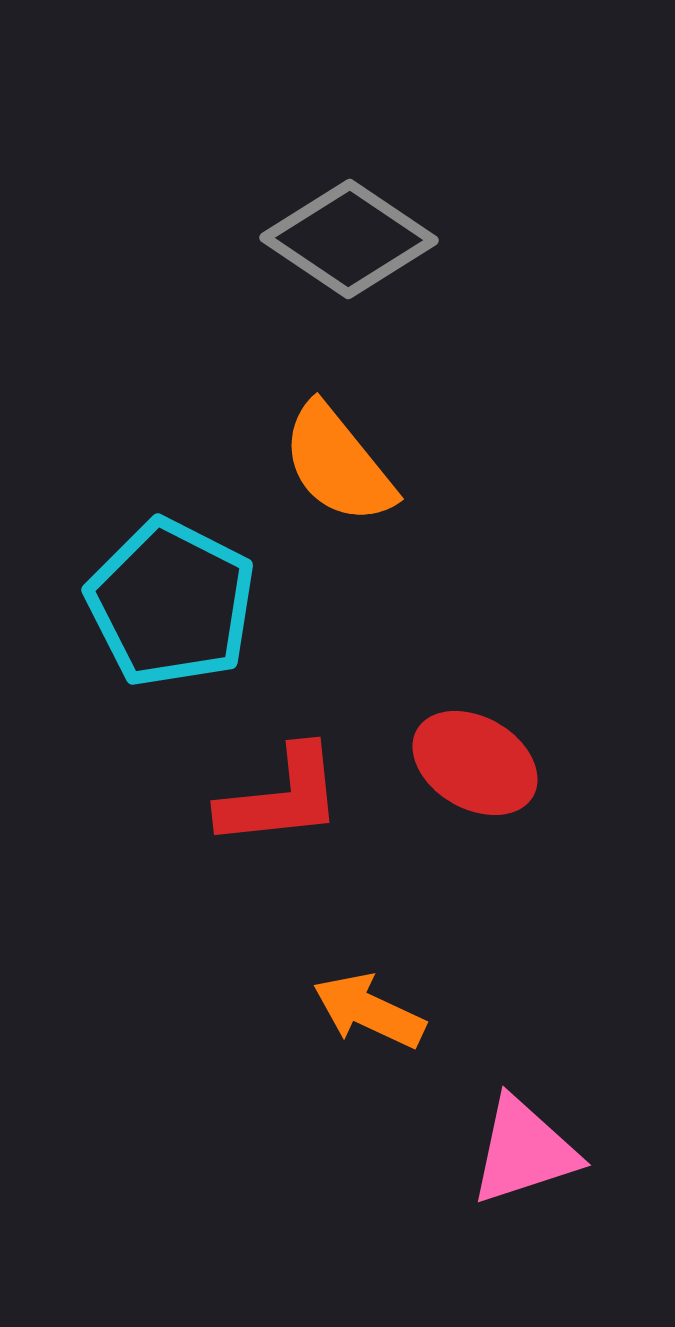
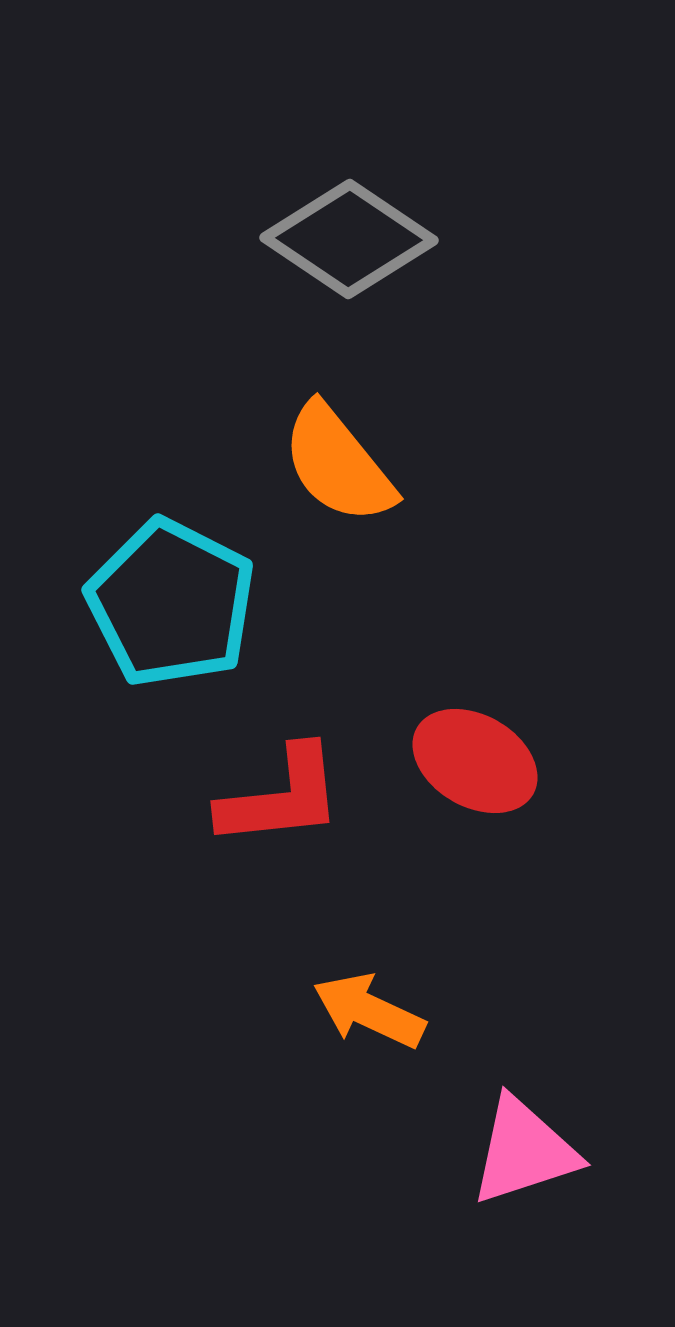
red ellipse: moved 2 px up
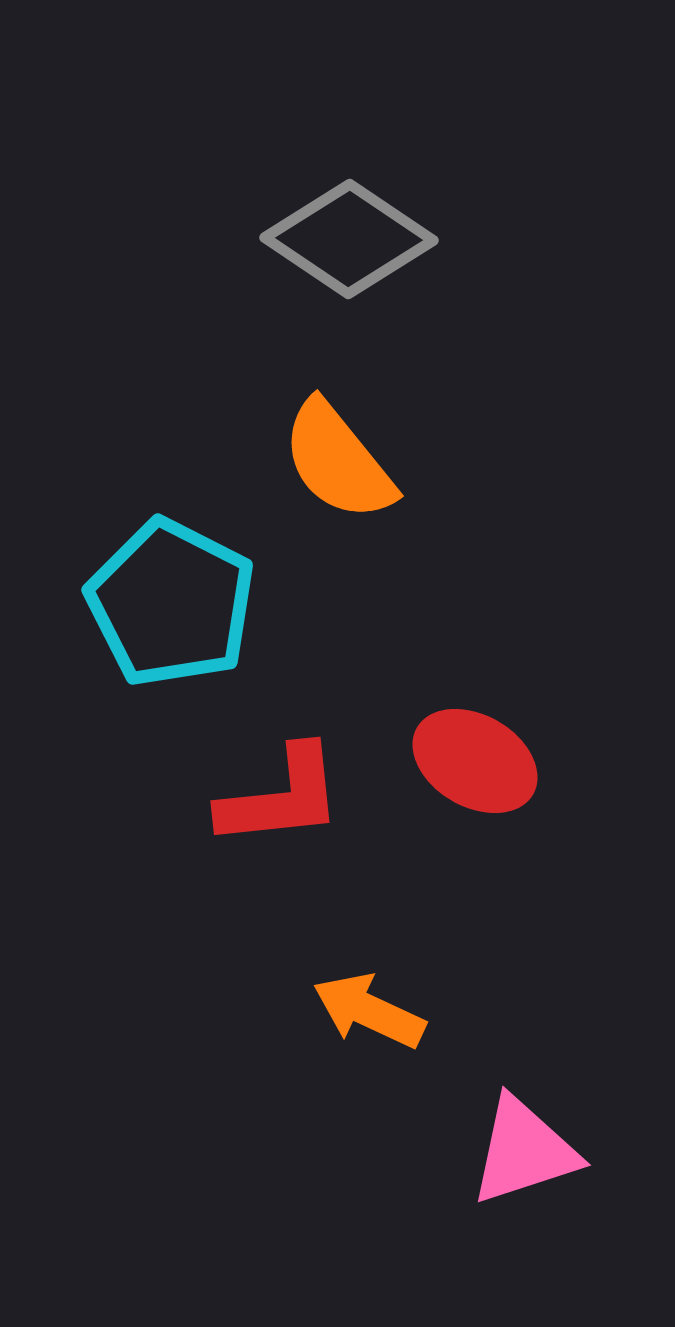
orange semicircle: moved 3 px up
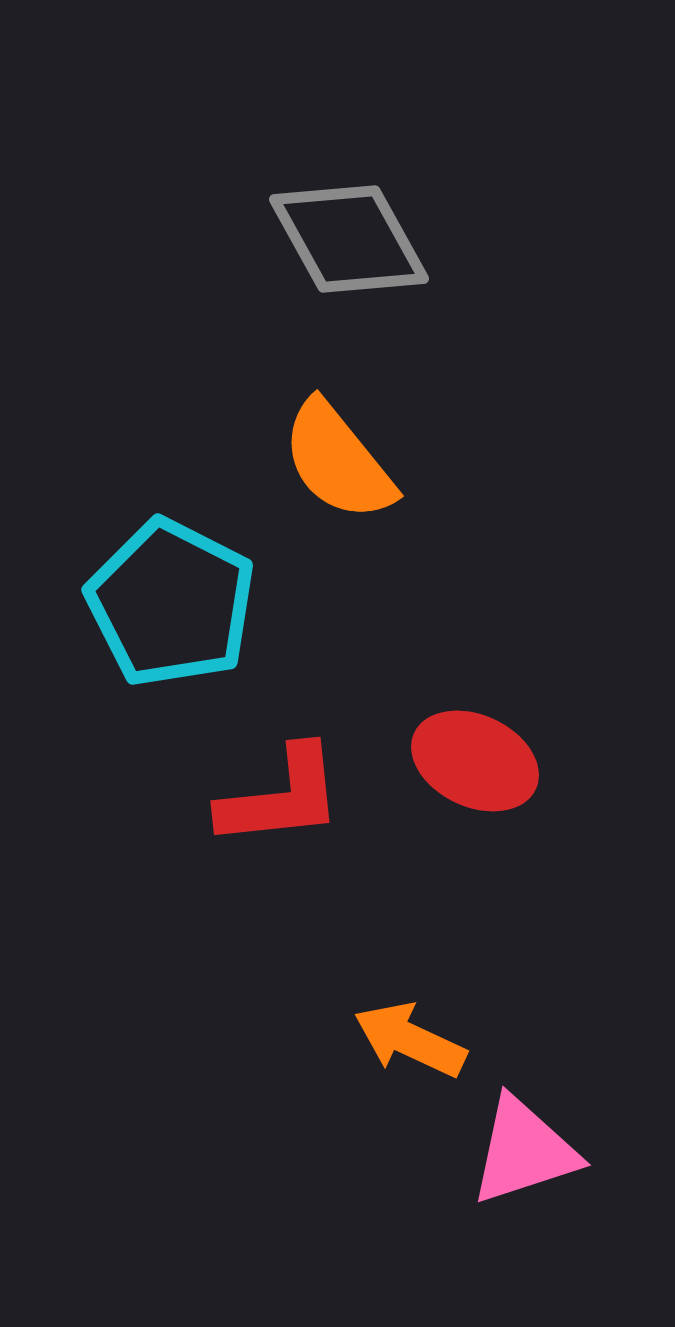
gray diamond: rotated 27 degrees clockwise
red ellipse: rotated 5 degrees counterclockwise
orange arrow: moved 41 px right, 29 px down
